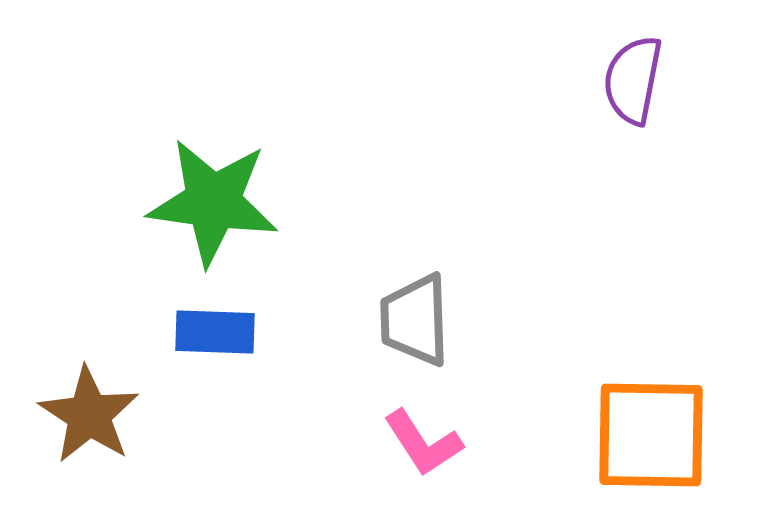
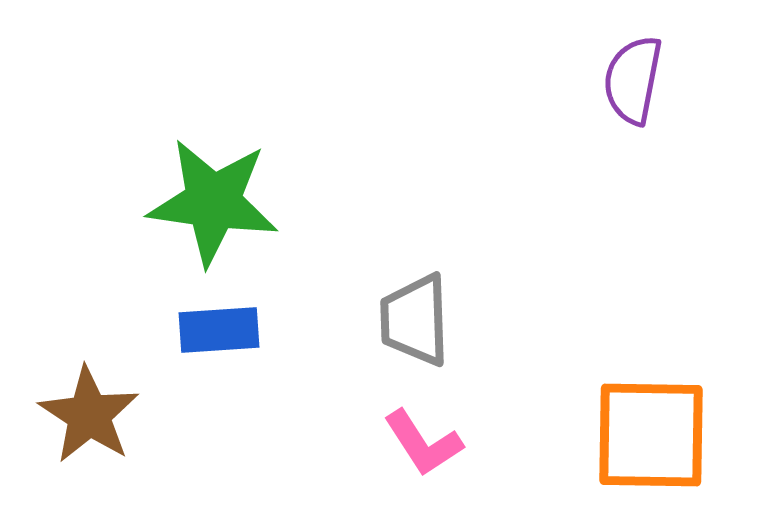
blue rectangle: moved 4 px right, 2 px up; rotated 6 degrees counterclockwise
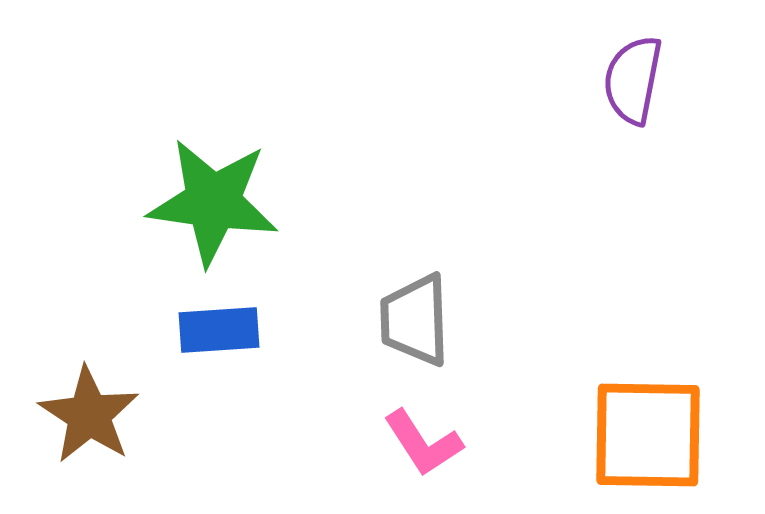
orange square: moved 3 px left
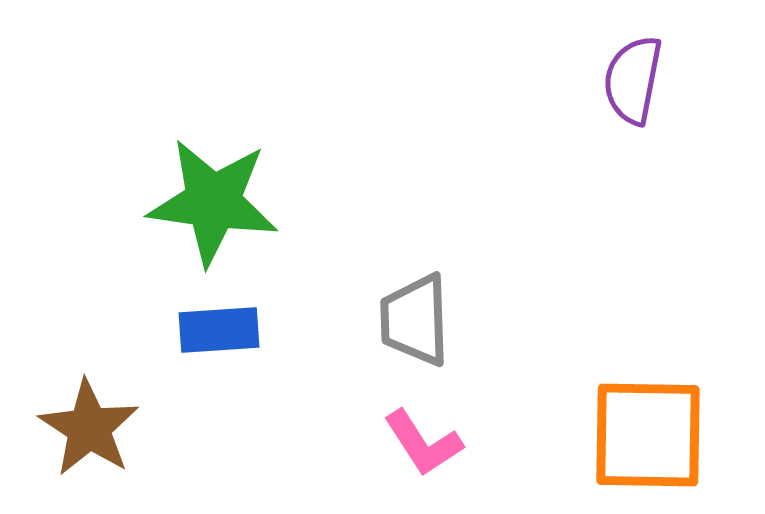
brown star: moved 13 px down
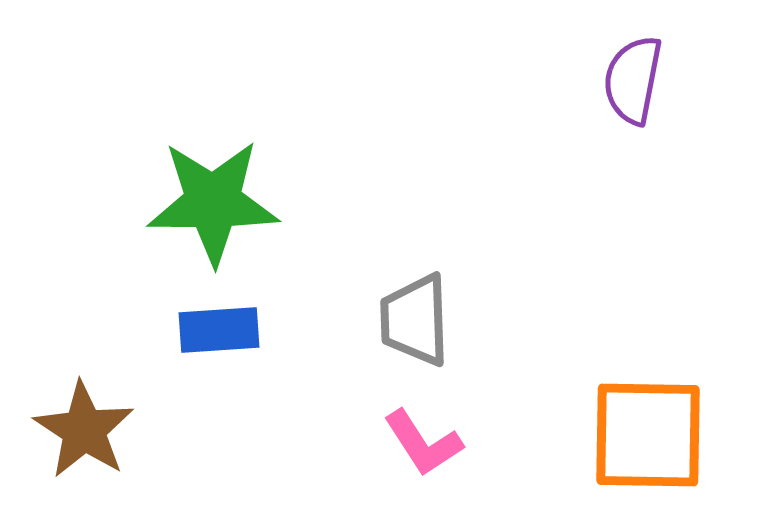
green star: rotated 8 degrees counterclockwise
brown star: moved 5 px left, 2 px down
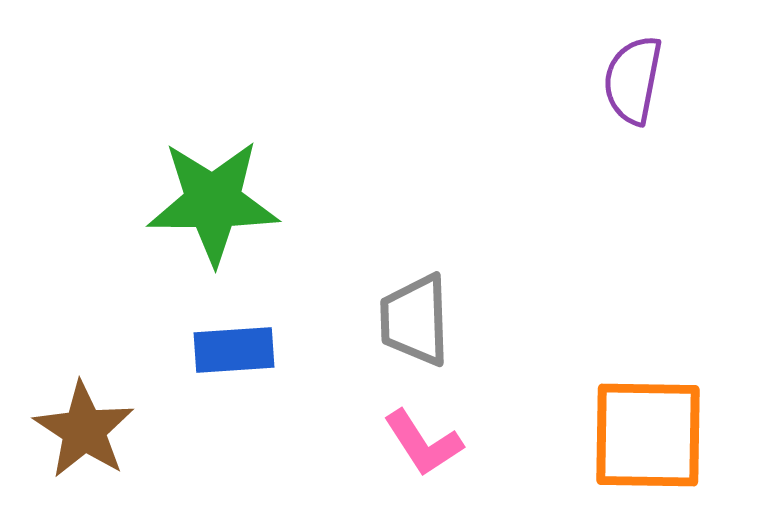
blue rectangle: moved 15 px right, 20 px down
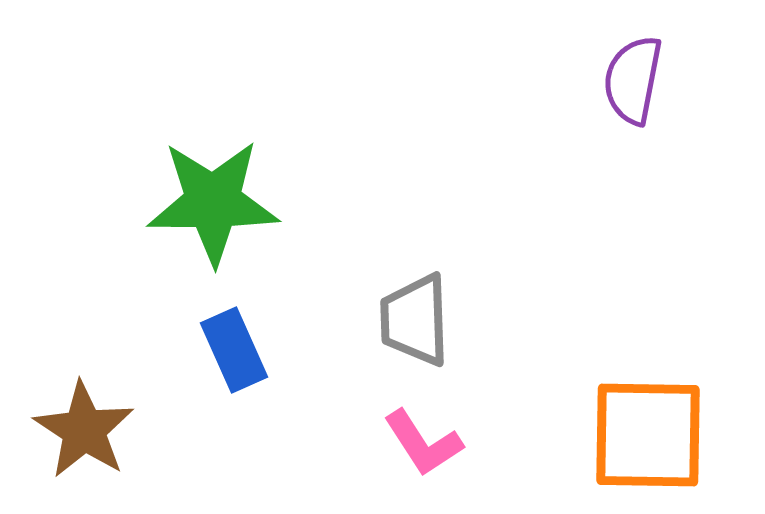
blue rectangle: rotated 70 degrees clockwise
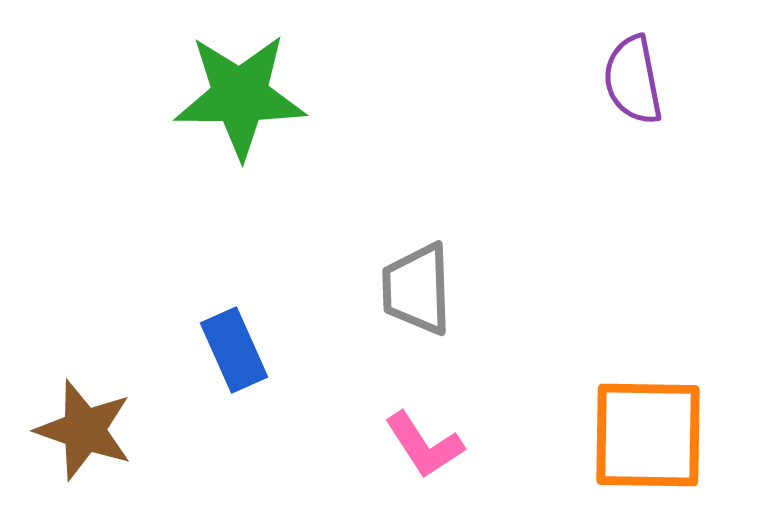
purple semicircle: rotated 22 degrees counterclockwise
green star: moved 27 px right, 106 px up
gray trapezoid: moved 2 px right, 31 px up
brown star: rotated 14 degrees counterclockwise
pink L-shape: moved 1 px right, 2 px down
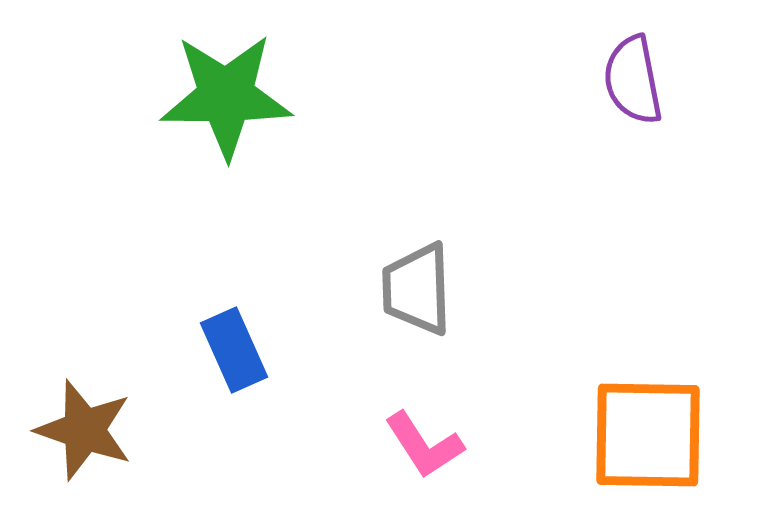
green star: moved 14 px left
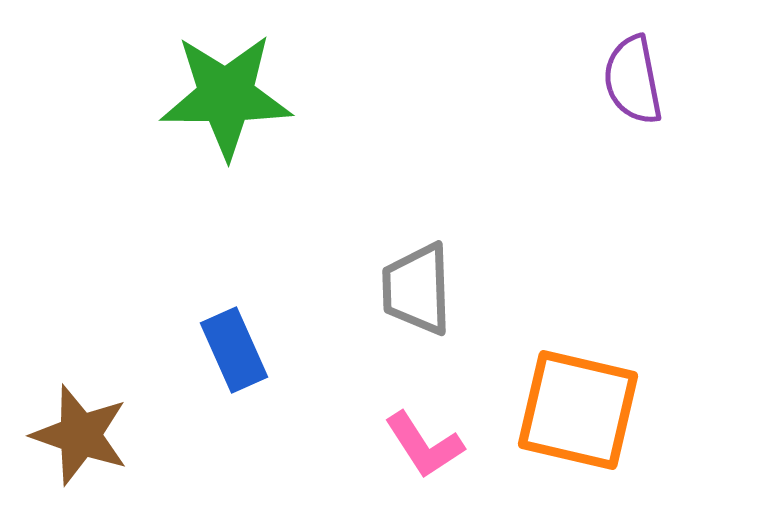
brown star: moved 4 px left, 5 px down
orange square: moved 70 px left, 25 px up; rotated 12 degrees clockwise
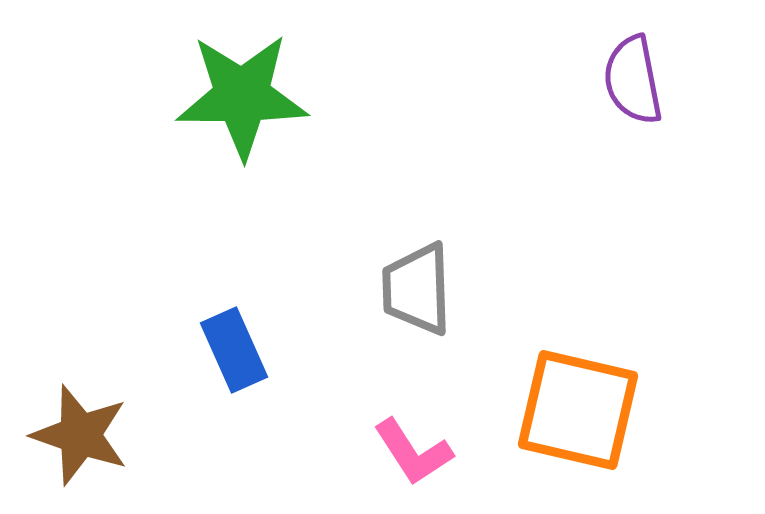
green star: moved 16 px right
pink L-shape: moved 11 px left, 7 px down
